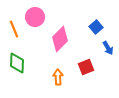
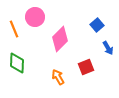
blue square: moved 1 px right, 2 px up
orange arrow: rotated 28 degrees counterclockwise
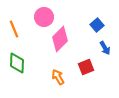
pink circle: moved 9 px right
blue arrow: moved 3 px left
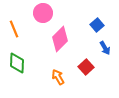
pink circle: moved 1 px left, 4 px up
red square: rotated 21 degrees counterclockwise
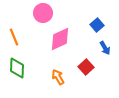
orange line: moved 8 px down
pink diamond: rotated 20 degrees clockwise
green diamond: moved 5 px down
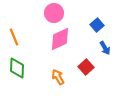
pink circle: moved 11 px right
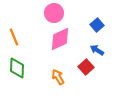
blue arrow: moved 8 px left, 2 px down; rotated 152 degrees clockwise
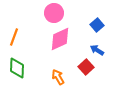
orange line: rotated 42 degrees clockwise
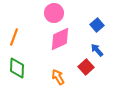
blue arrow: rotated 16 degrees clockwise
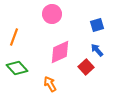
pink circle: moved 2 px left, 1 px down
blue square: rotated 24 degrees clockwise
pink diamond: moved 13 px down
green diamond: rotated 45 degrees counterclockwise
orange arrow: moved 8 px left, 7 px down
